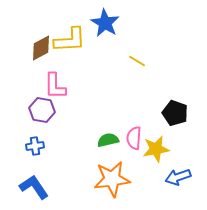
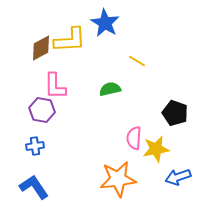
green semicircle: moved 2 px right, 51 px up
orange star: moved 6 px right
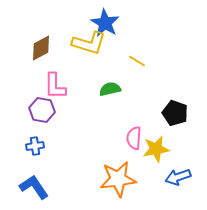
yellow L-shape: moved 19 px right, 3 px down; rotated 20 degrees clockwise
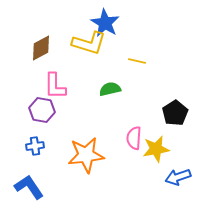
yellow line: rotated 18 degrees counterclockwise
black pentagon: rotated 20 degrees clockwise
orange star: moved 32 px left, 24 px up
blue L-shape: moved 5 px left
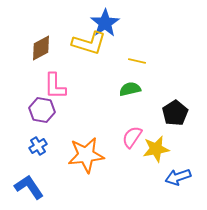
blue star: rotated 8 degrees clockwise
green semicircle: moved 20 px right
pink semicircle: moved 2 px left, 1 px up; rotated 30 degrees clockwise
blue cross: moved 3 px right; rotated 24 degrees counterclockwise
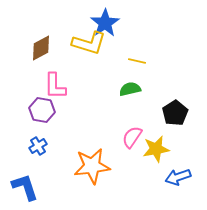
orange star: moved 6 px right, 11 px down
blue L-shape: moved 4 px left; rotated 16 degrees clockwise
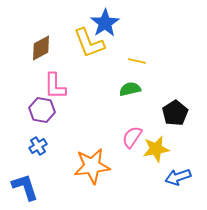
yellow L-shape: rotated 52 degrees clockwise
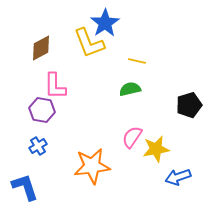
black pentagon: moved 14 px right, 8 px up; rotated 15 degrees clockwise
